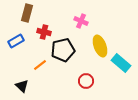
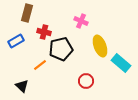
black pentagon: moved 2 px left, 1 px up
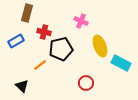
cyan rectangle: rotated 12 degrees counterclockwise
red circle: moved 2 px down
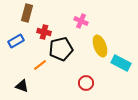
black triangle: rotated 24 degrees counterclockwise
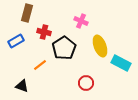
black pentagon: moved 3 px right, 1 px up; rotated 20 degrees counterclockwise
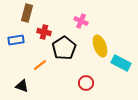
blue rectangle: moved 1 px up; rotated 21 degrees clockwise
